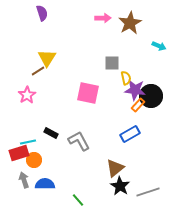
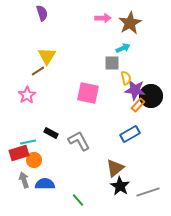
cyan arrow: moved 36 px left, 2 px down; rotated 48 degrees counterclockwise
yellow triangle: moved 2 px up
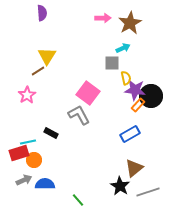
purple semicircle: rotated 14 degrees clockwise
pink square: rotated 25 degrees clockwise
gray L-shape: moved 26 px up
brown triangle: moved 19 px right
gray arrow: rotated 84 degrees clockwise
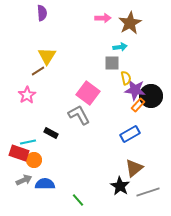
cyan arrow: moved 3 px left, 1 px up; rotated 16 degrees clockwise
red rectangle: rotated 36 degrees clockwise
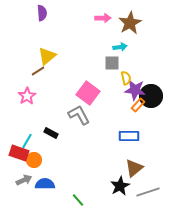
yellow triangle: rotated 18 degrees clockwise
pink star: moved 1 px down
blue rectangle: moved 1 px left, 2 px down; rotated 30 degrees clockwise
cyan line: moved 1 px left, 1 px up; rotated 49 degrees counterclockwise
black star: rotated 12 degrees clockwise
